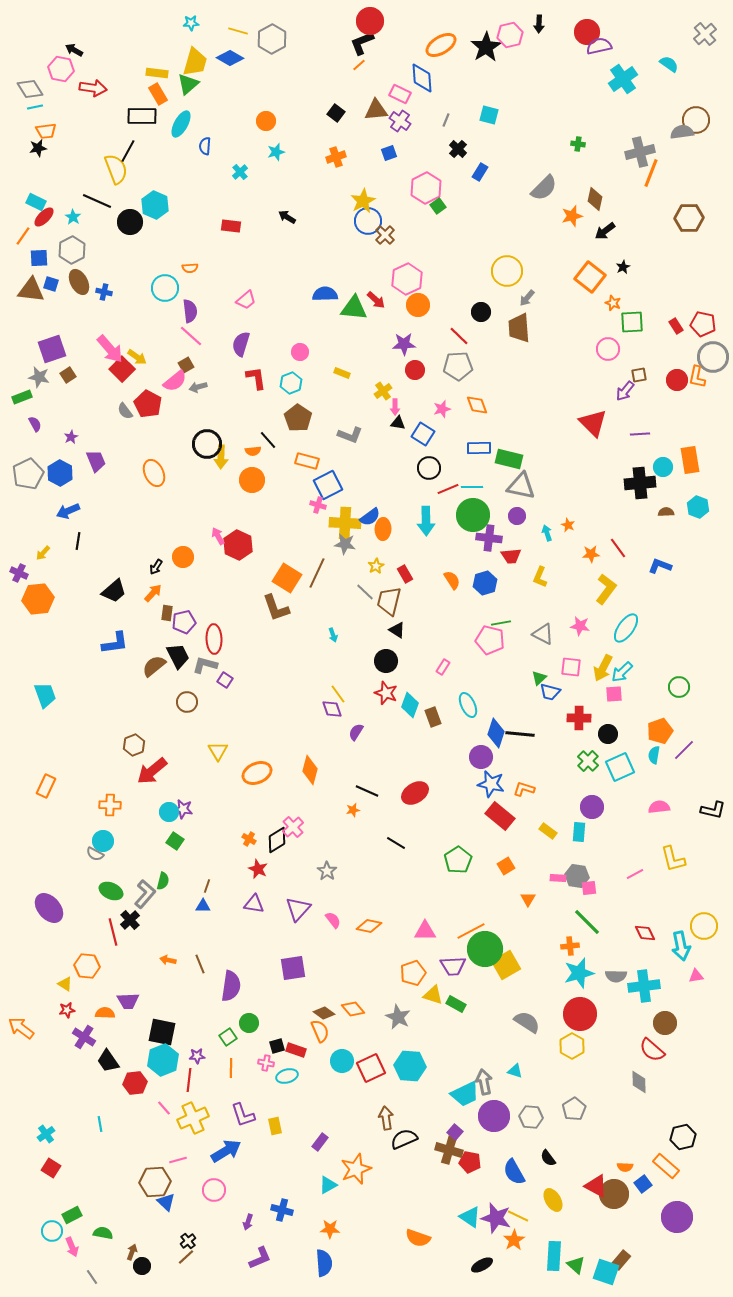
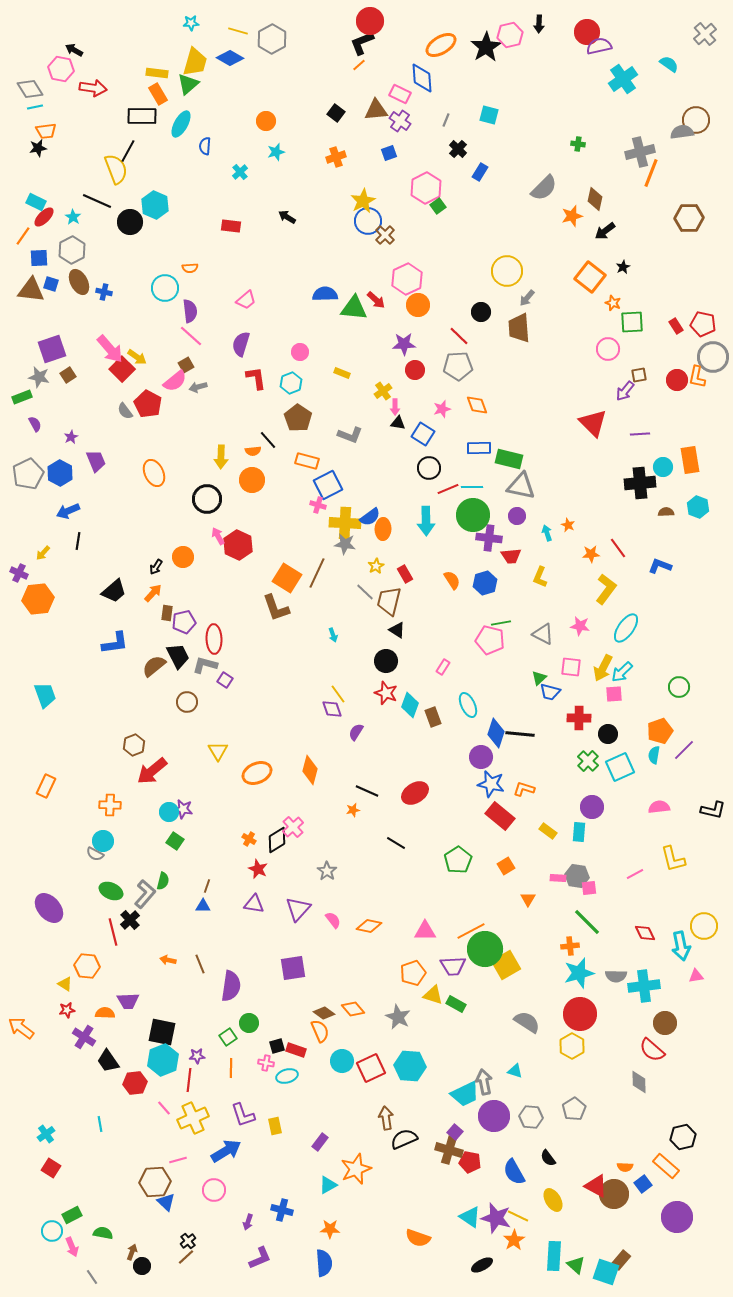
black circle at (207, 444): moved 55 px down
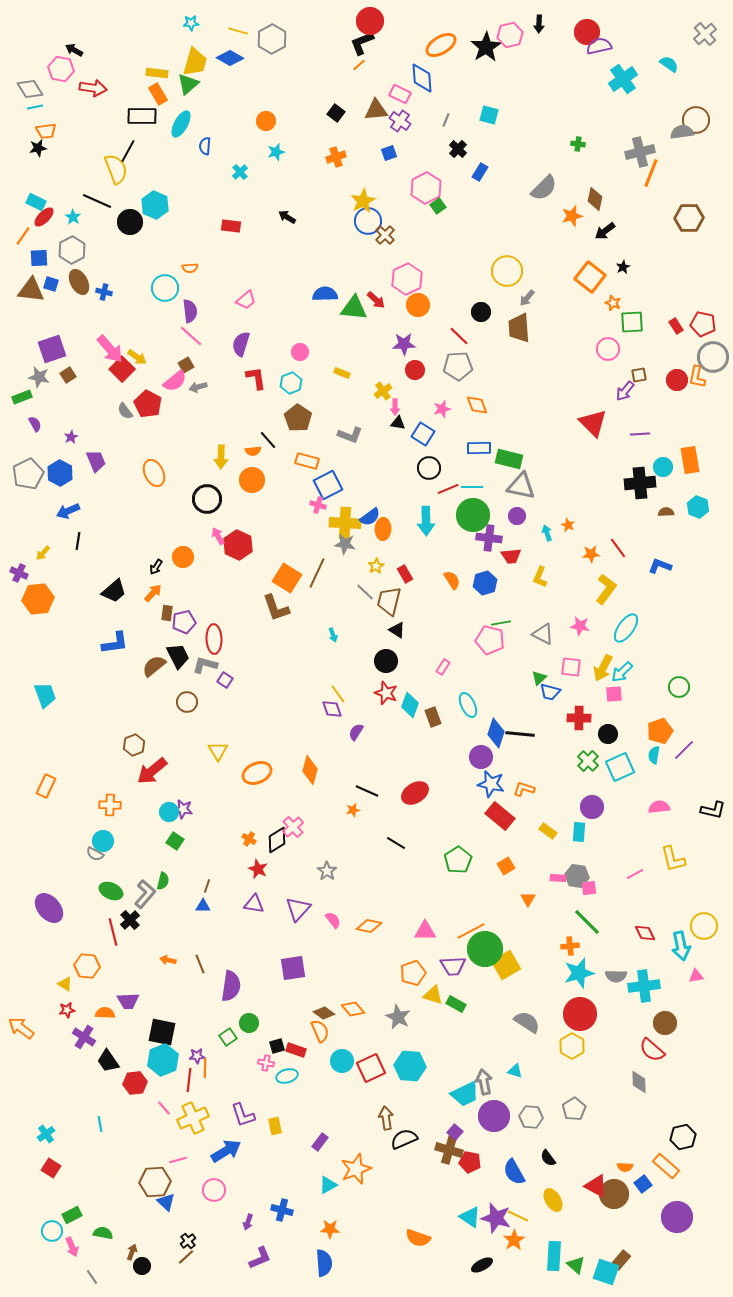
orange line at (231, 1068): moved 26 px left
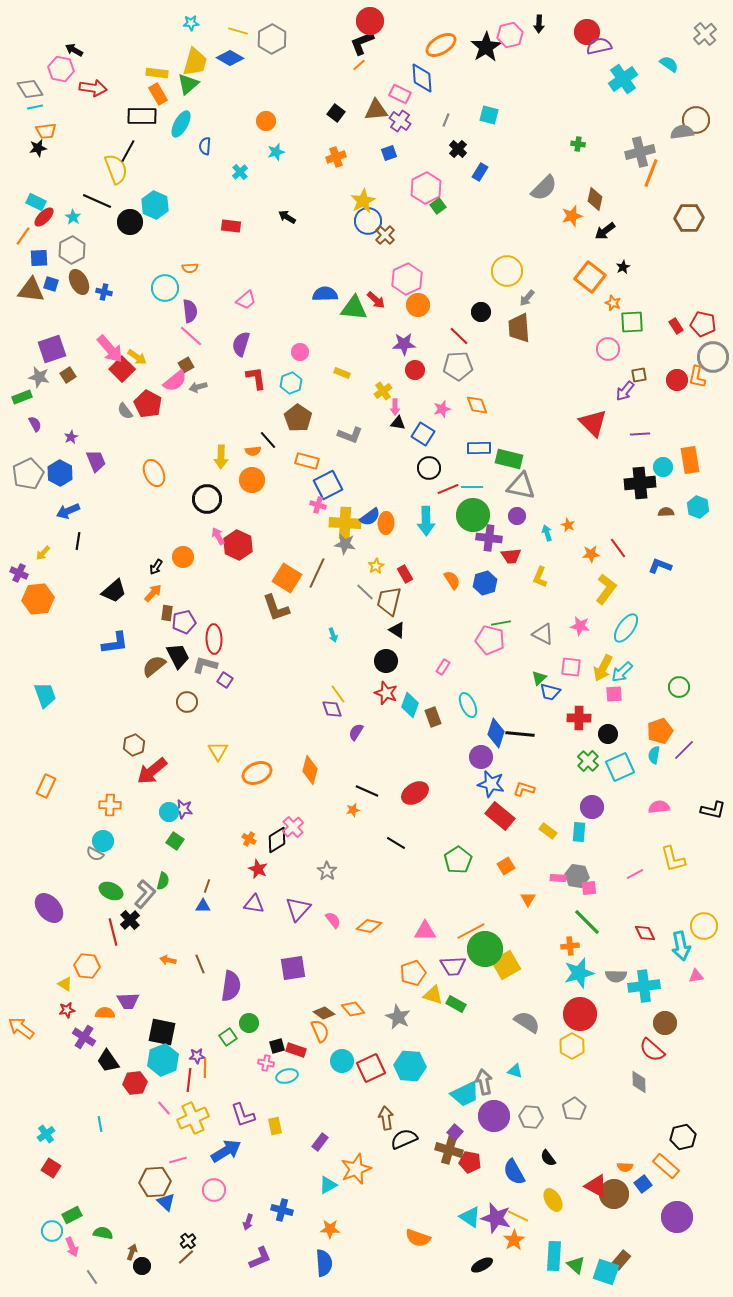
orange ellipse at (383, 529): moved 3 px right, 6 px up
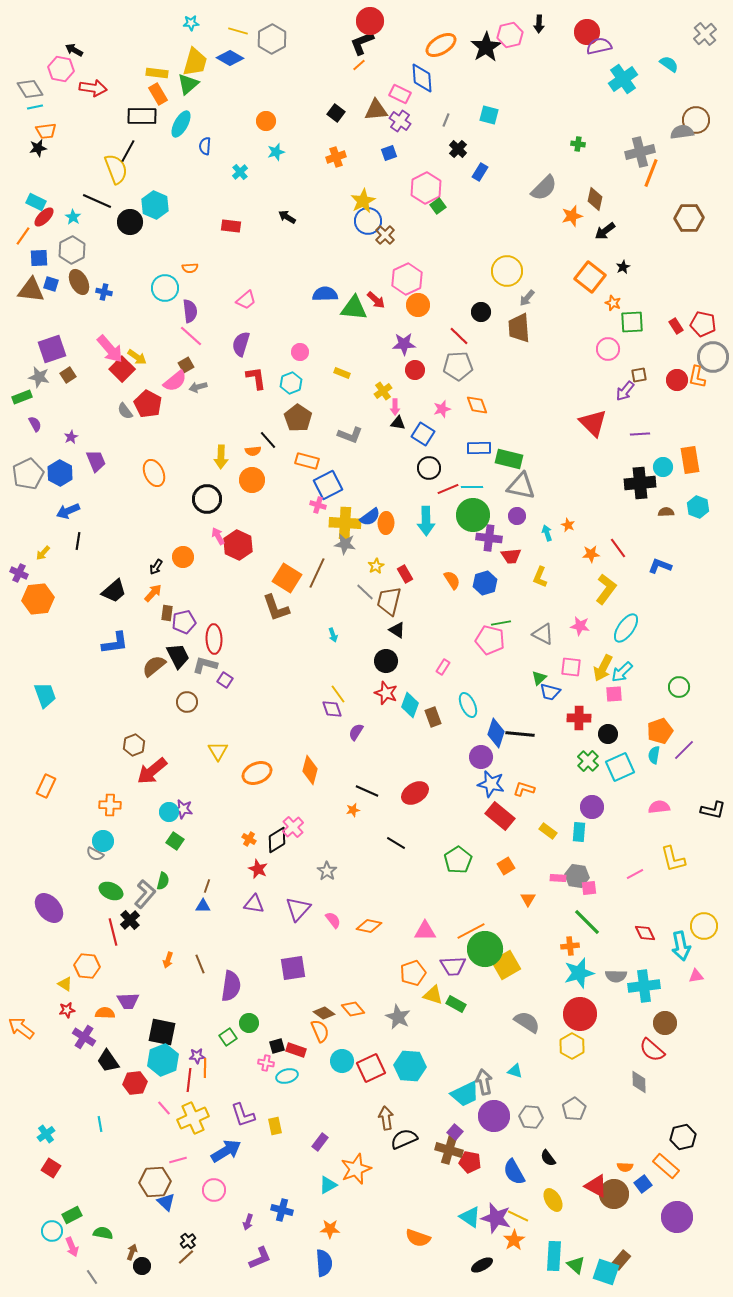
orange arrow at (168, 960): rotated 84 degrees counterclockwise
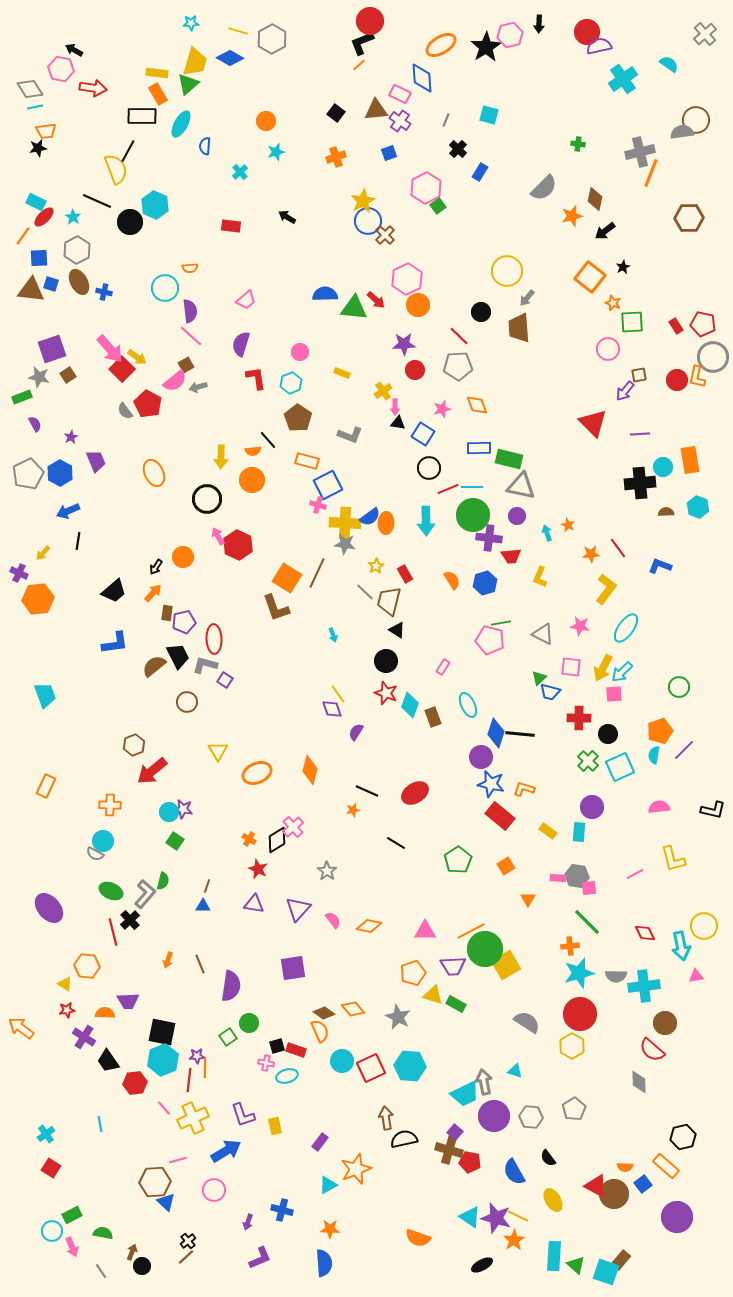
gray hexagon at (72, 250): moved 5 px right
black semicircle at (404, 1139): rotated 12 degrees clockwise
gray line at (92, 1277): moved 9 px right, 6 px up
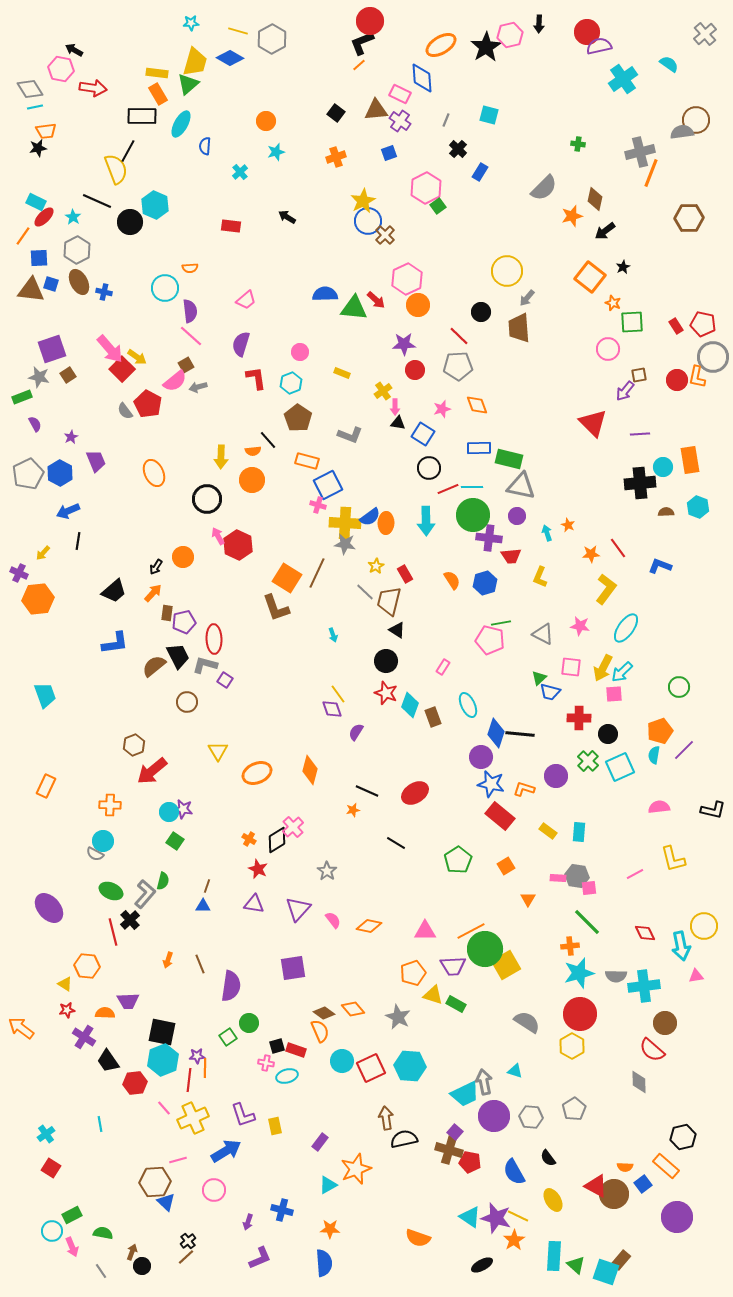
purple circle at (592, 807): moved 36 px left, 31 px up
